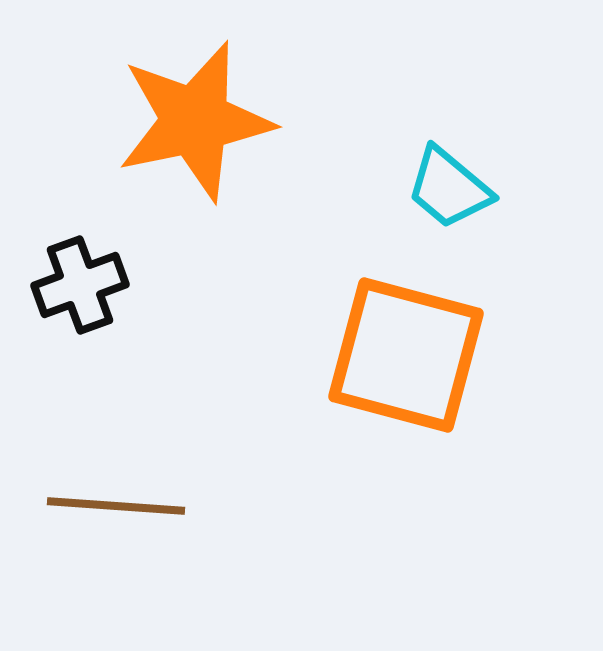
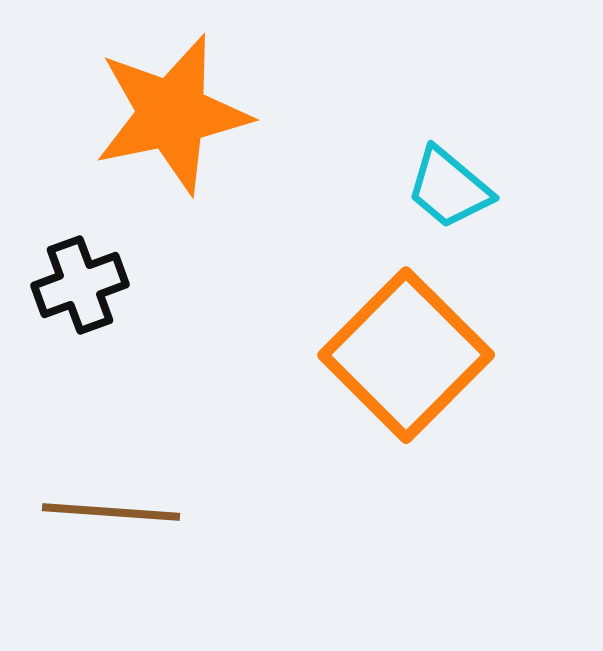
orange star: moved 23 px left, 7 px up
orange square: rotated 30 degrees clockwise
brown line: moved 5 px left, 6 px down
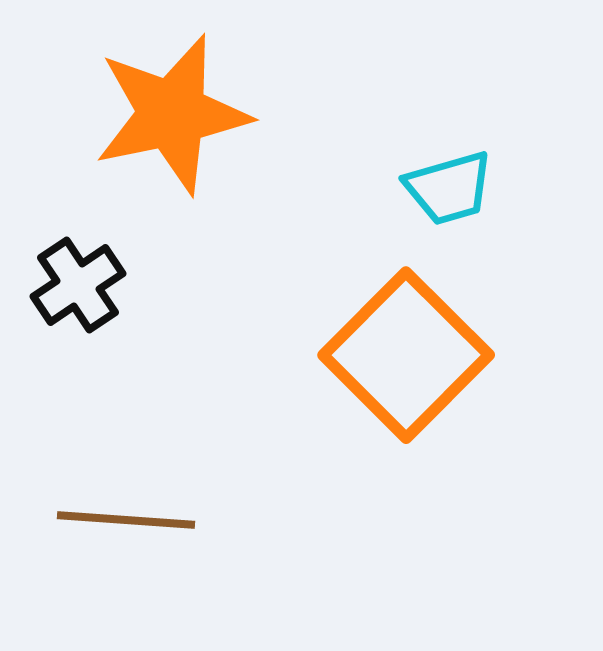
cyan trapezoid: rotated 56 degrees counterclockwise
black cross: moved 2 px left; rotated 14 degrees counterclockwise
brown line: moved 15 px right, 8 px down
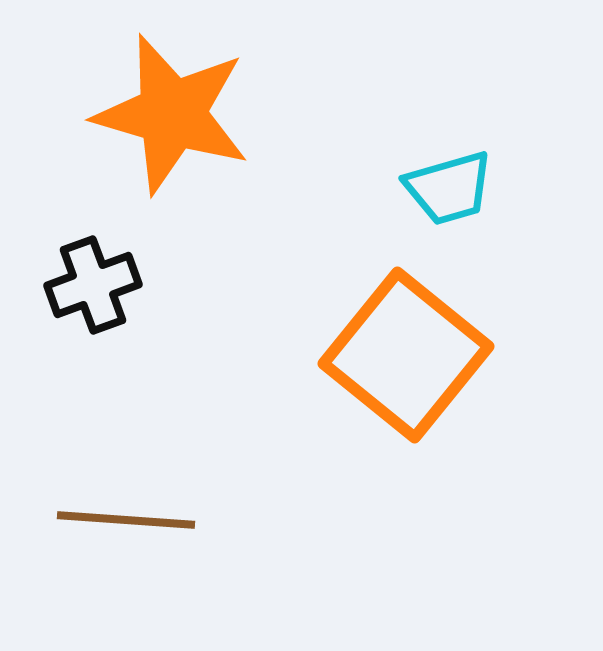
orange star: rotated 28 degrees clockwise
black cross: moved 15 px right; rotated 14 degrees clockwise
orange square: rotated 6 degrees counterclockwise
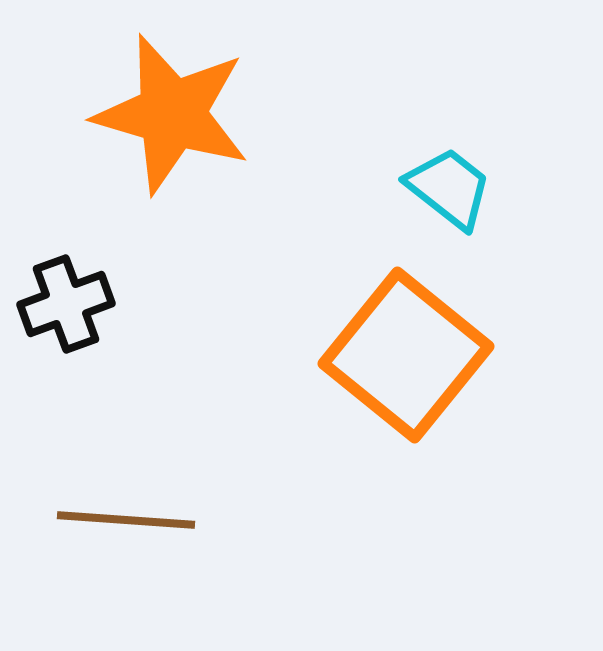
cyan trapezoid: rotated 126 degrees counterclockwise
black cross: moved 27 px left, 19 px down
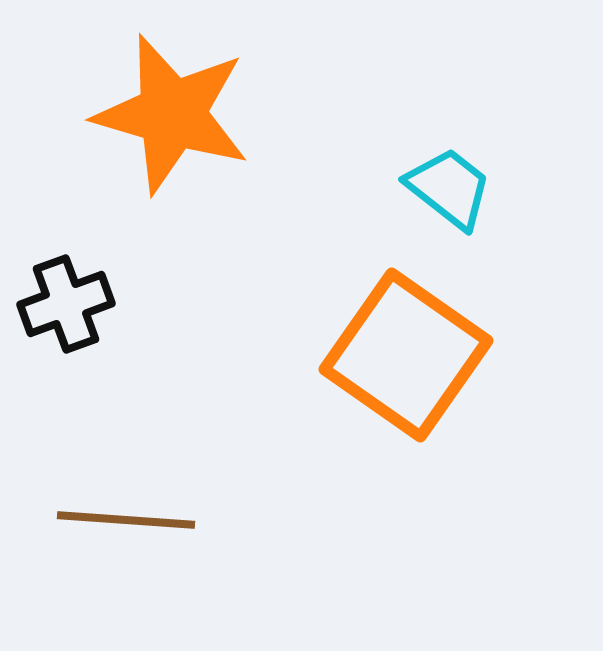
orange square: rotated 4 degrees counterclockwise
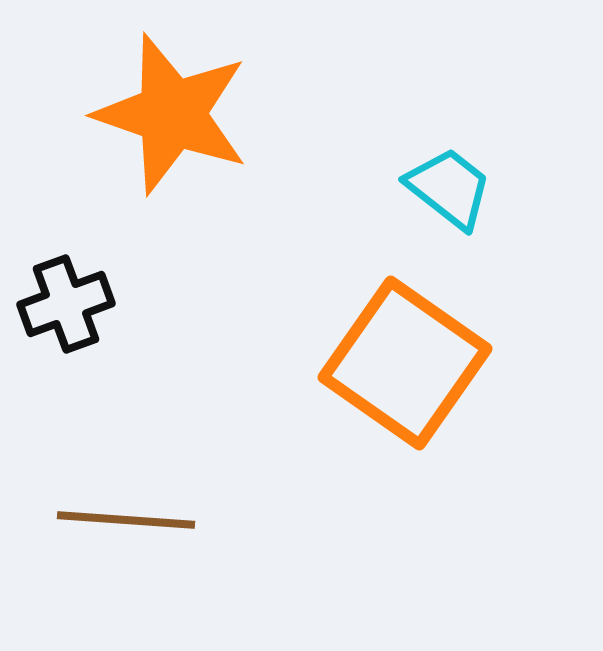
orange star: rotated 3 degrees clockwise
orange square: moved 1 px left, 8 px down
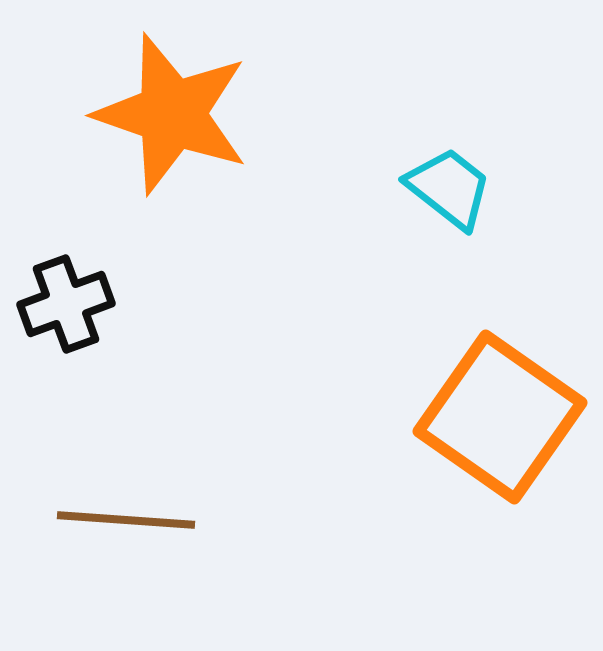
orange square: moved 95 px right, 54 px down
